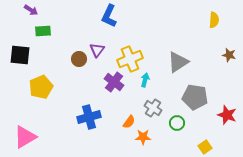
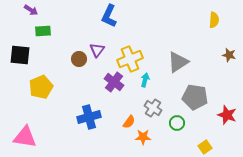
pink triangle: rotated 40 degrees clockwise
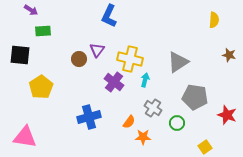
yellow cross: rotated 35 degrees clockwise
yellow pentagon: rotated 10 degrees counterclockwise
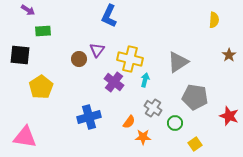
purple arrow: moved 3 px left
brown star: rotated 24 degrees clockwise
red star: moved 2 px right, 1 px down
green circle: moved 2 px left
yellow square: moved 10 px left, 3 px up
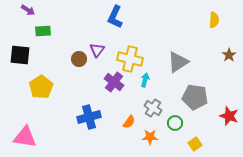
blue L-shape: moved 6 px right, 1 px down
orange star: moved 7 px right
